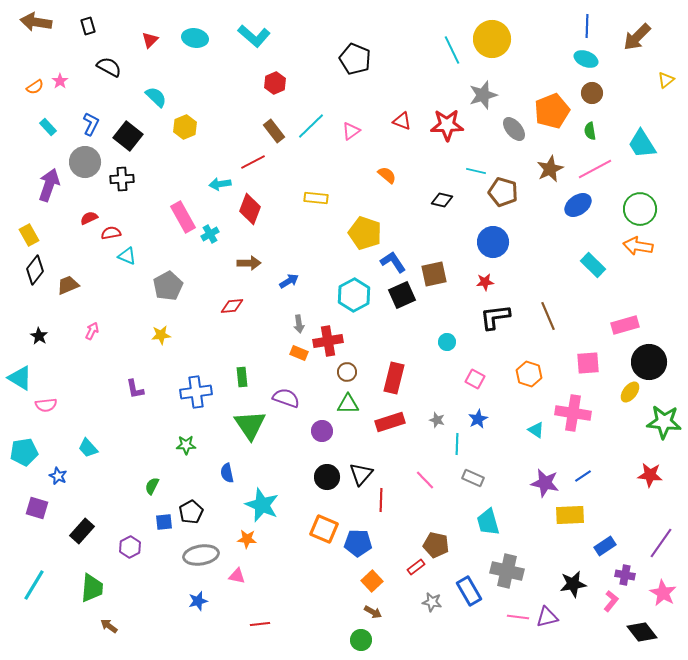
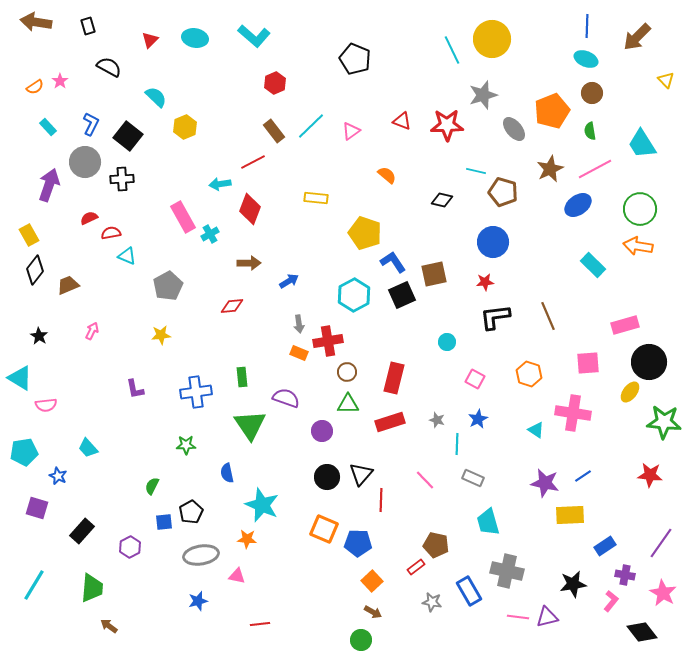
yellow triangle at (666, 80): rotated 36 degrees counterclockwise
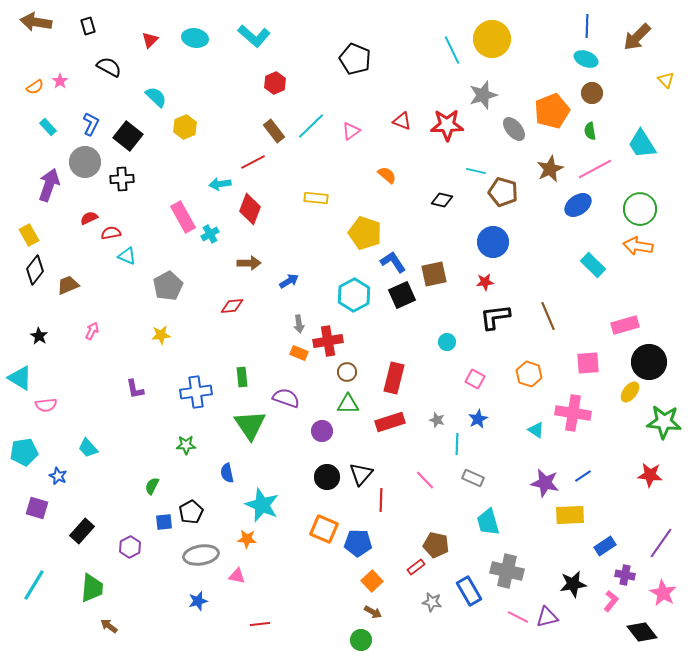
pink line at (518, 617): rotated 20 degrees clockwise
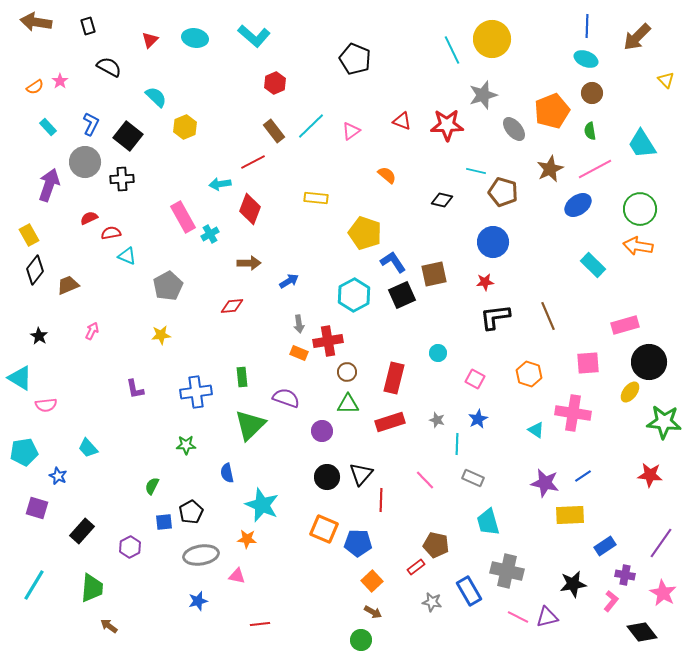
cyan circle at (447, 342): moved 9 px left, 11 px down
green triangle at (250, 425): rotated 20 degrees clockwise
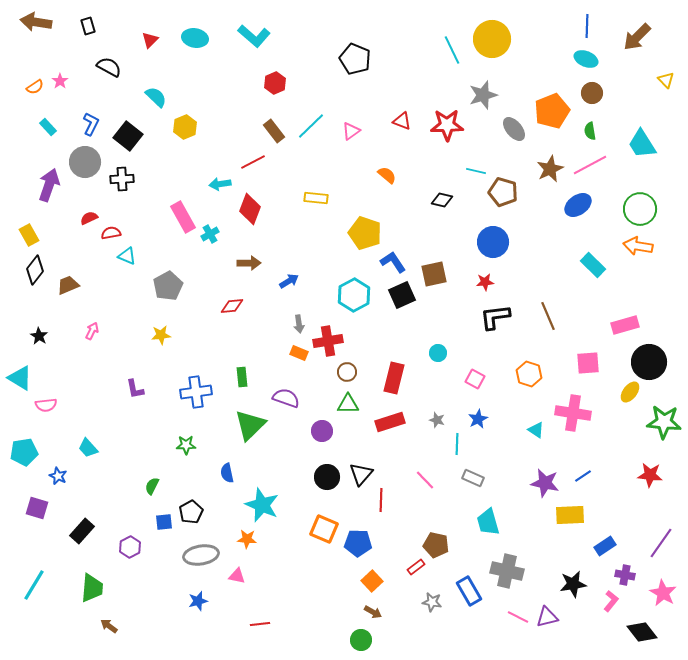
pink line at (595, 169): moved 5 px left, 4 px up
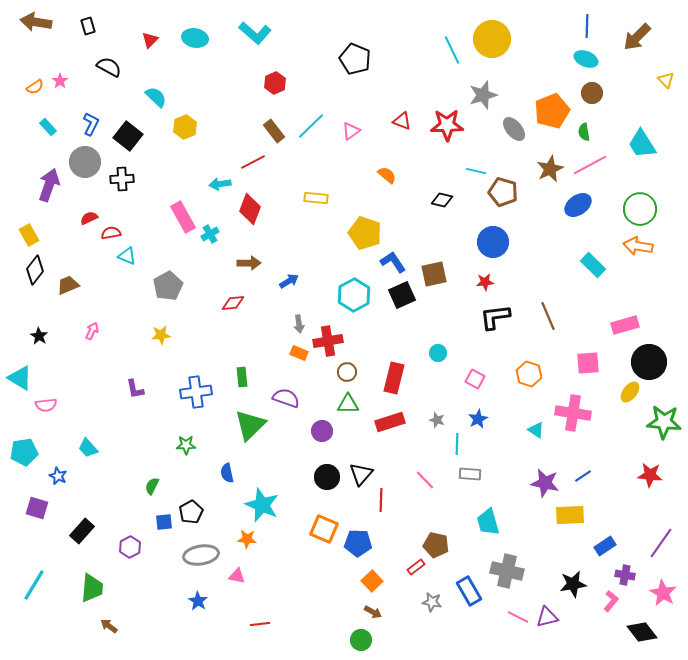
cyan L-shape at (254, 36): moved 1 px right, 3 px up
green semicircle at (590, 131): moved 6 px left, 1 px down
red diamond at (232, 306): moved 1 px right, 3 px up
gray rectangle at (473, 478): moved 3 px left, 4 px up; rotated 20 degrees counterclockwise
blue star at (198, 601): rotated 24 degrees counterclockwise
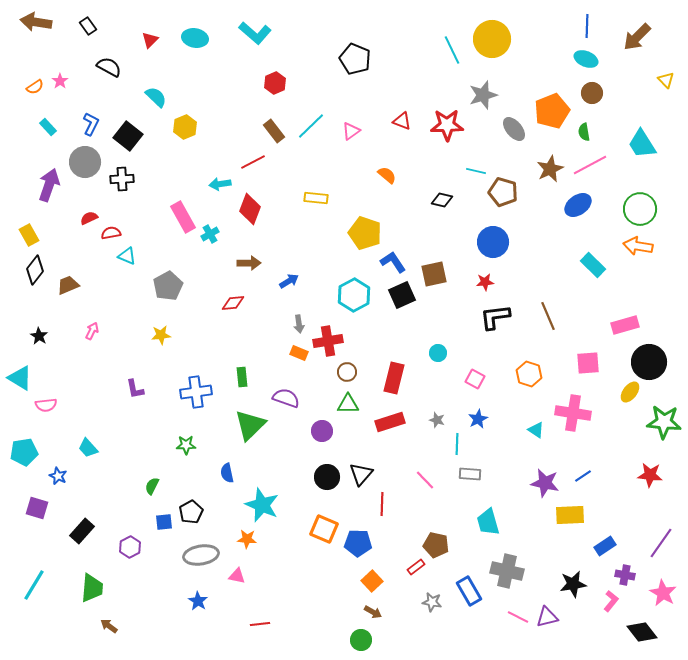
black rectangle at (88, 26): rotated 18 degrees counterclockwise
red line at (381, 500): moved 1 px right, 4 px down
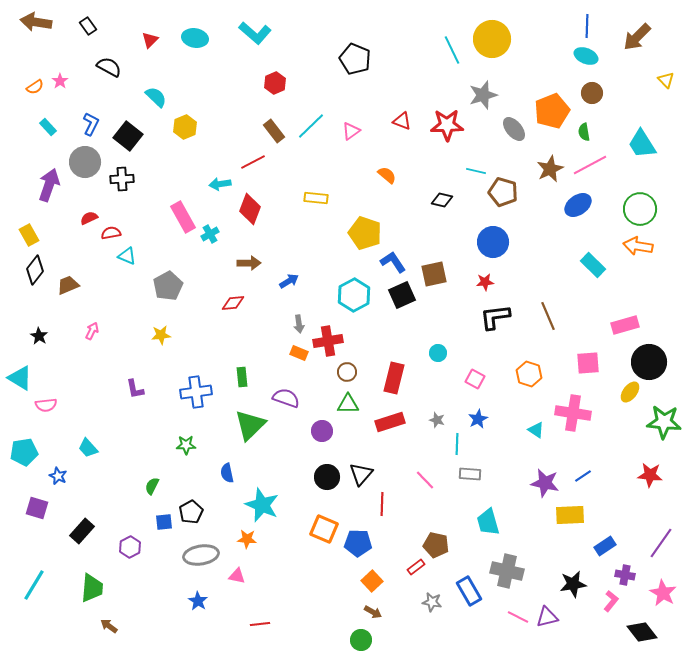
cyan ellipse at (586, 59): moved 3 px up
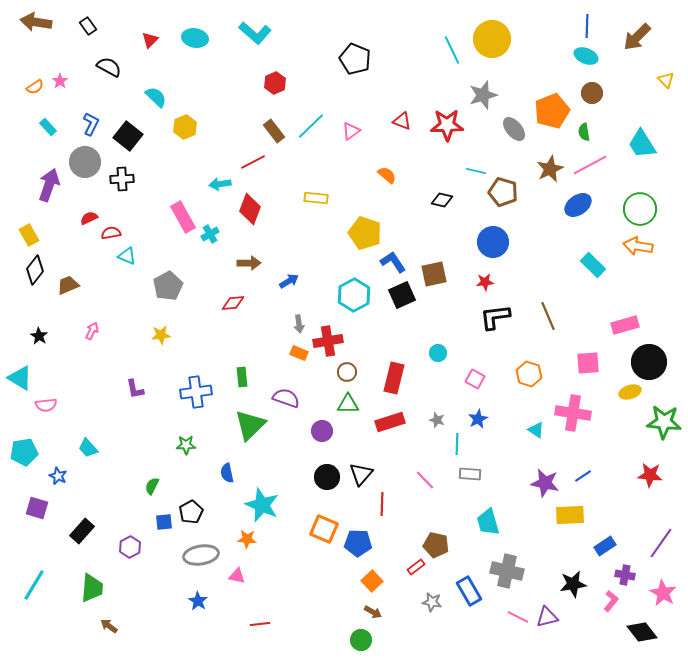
yellow ellipse at (630, 392): rotated 35 degrees clockwise
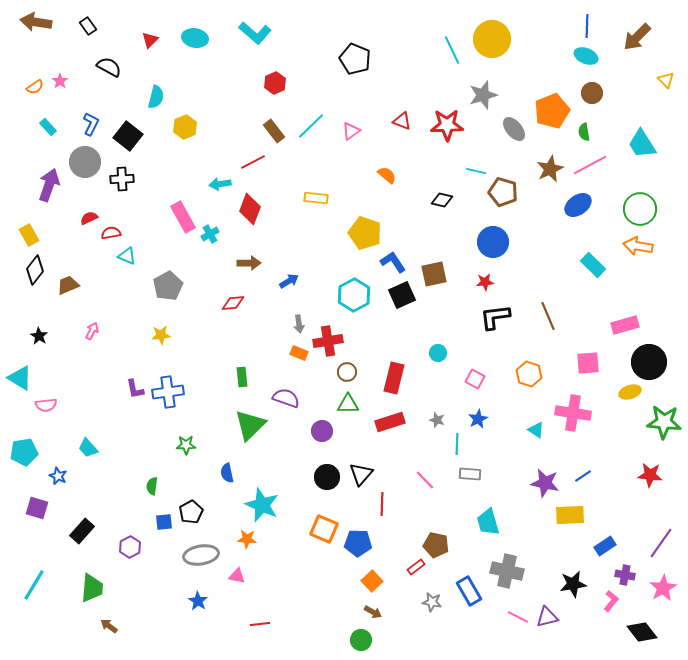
cyan semicircle at (156, 97): rotated 60 degrees clockwise
blue cross at (196, 392): moved 28 px left
green semicircle at (152, 486): rotated 18 degrees counterclockwise
pink star at (663, 593): moved 5 px up; rotated 12 degrees clockwise
